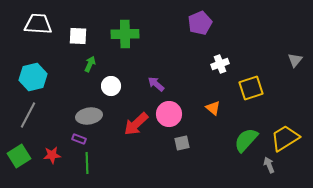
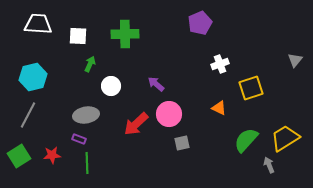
orange triangle: moved 6 px right; rotated 14 degrees counterclockwise
gray ellipse: moved 3 px left, 1 px up
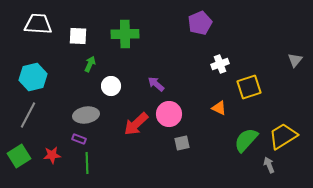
yellow square: moved 2 px left, 1 px up
yellow trapezoid: moved 2 px left, 2 px up
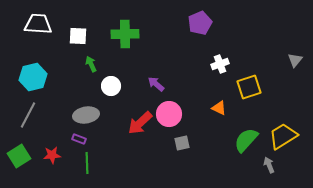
green arrow: moved 1 px right; rotated 49 degrees counterclockwise
red arrow: moved 4 px right, 1 px up
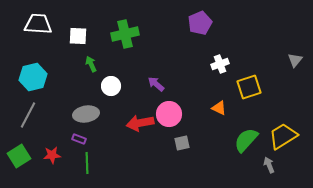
green cross: rotated 12 degrees counterclockwise
gray ellipse: moved 1 px up
red arrow: rotated 32 degrees clockwise
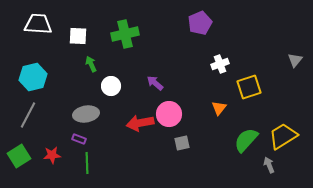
purple arrow: moved 1 px left, 1 px up
orange triangle: rotated 42 degrees clockwise
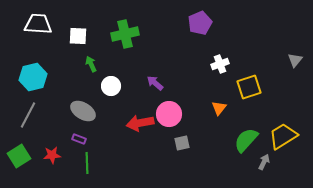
gray ellipse: moved 3 px left, 3 px up; rotated 40 degrees clockwise
gray arrow: moved 5 px left, 3 px up; rotated 49 degrees clockwise
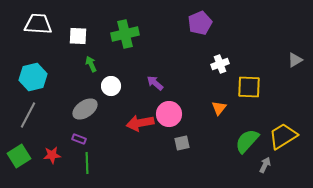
gray triangle: rotated 21 degrees clockwise
yellow square: rotated 20 degrees clockwise
gray ellipse: moved 2 px right, 2 px up; rotated 65 degrees counterclockwise
green semicircle: moved 1 px right, 1 px down
gray arrow: moved 1 px right, 3 px down
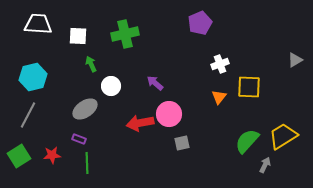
orange triangle: moved 11 px up
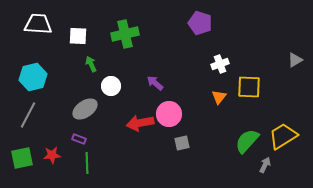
purple pentagon: rotated 30 degrees counterclockwise
green square: moved 3 px right, 2 px down; rotated 20 degrees clockwise
